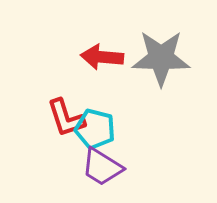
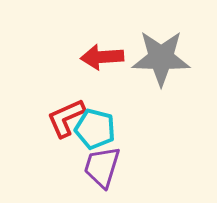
red arrow: rotated 9 degrees counterclockwise
red L-shape: rotated 84 degrees clockwise
purple trapezoid: rotated 75 degrees clockwise
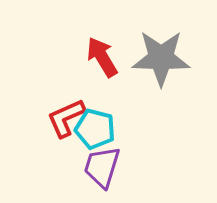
red arrow: rotated 63 degrees clockwise
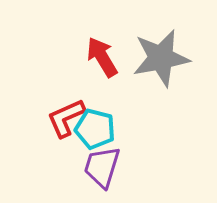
gray star: rotated 12 degrees counterclockwise
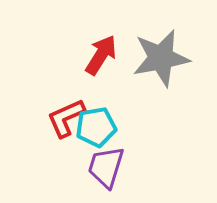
red arrow: moved 1 px left, 2 px up; rotated 63 degrees clockwise
cyan pentagon: moved 1 px right, 2 px up; rotated 24 degrees counterclockwise
purple trapezoid: moved 4 px right
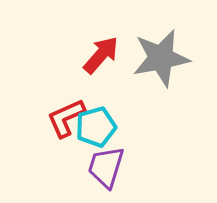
red arrow: rotated 9 degrees clockwise
cyan pentagon: rotated 6 degrees counterclockwise
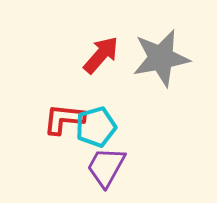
red L-shape: moved 2 px left, 1 px down; rotated 30 degrees clockwise
purple trapezoid: rotated 12 degrees clockwise
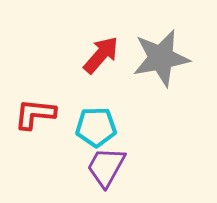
red L-shape: moved 29 px left, 5 px up
cyan pentagon: rotated 15 degrees clockwise
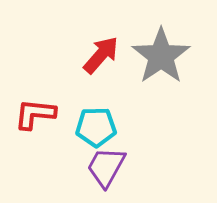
gray star: moved 2 px up; rotated 24 degrees counterclockwise
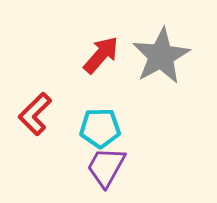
gray star: rotated 6 degrees clockwise
red L-shape: rotated 51 degrees counterclockwise
cyan pentagon: moved 4 px right, 1 px down
